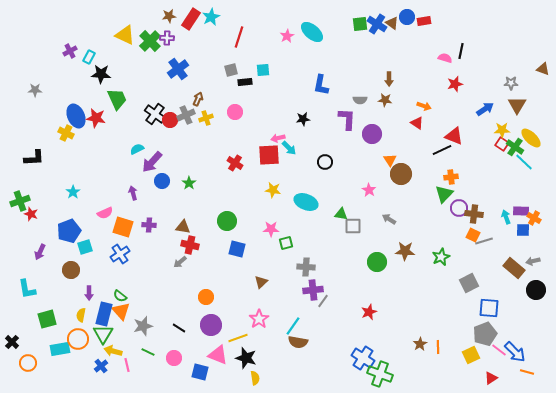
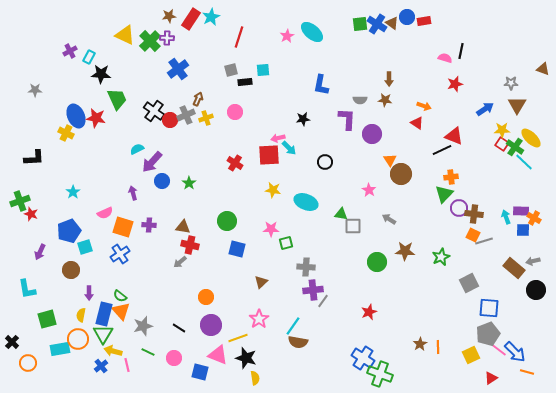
black cross at (155, 114): moved 1 px left, 3 px up
gray pentagon at (485, 334): moved 3 px right
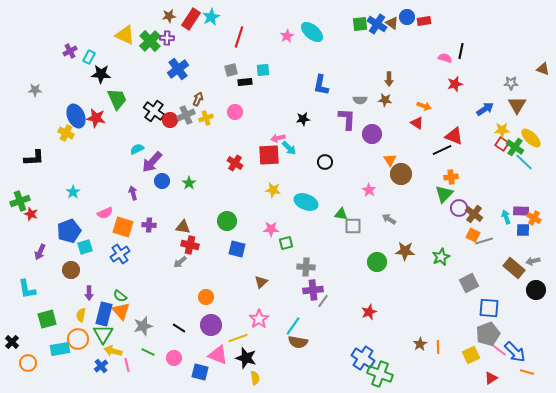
brown cross at (474, 214): rotated 30 degrees clockwise
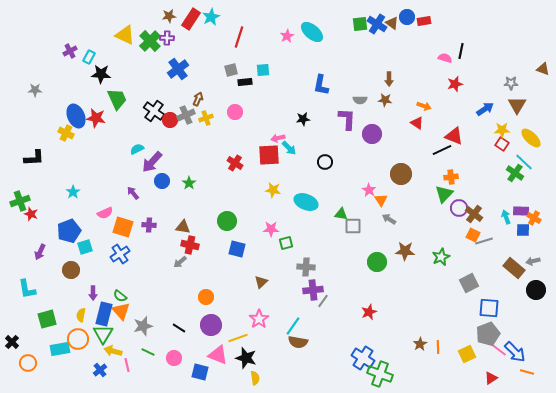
green cross at (515, 147): moved 26 px down
orange triangle at (390, 160): moved 9 px left, 40 px down
purple arrow at (133, 193): rotated 24 degrees counterclockwise
purple arrow at (89, 293): moved 4 px right
yellow square at (471, 355): moved 4 px left, 1 px up
blue cross at (101, 366): moved 1 px left, 4 px down
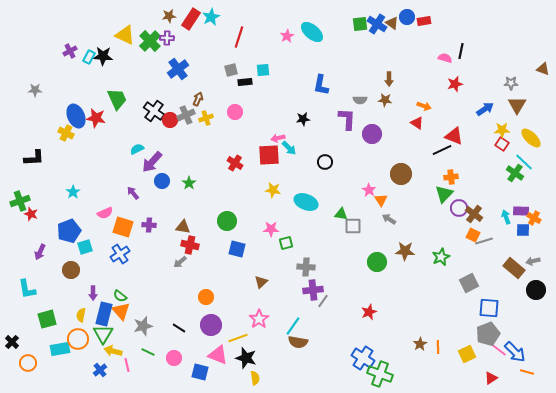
black star at (101, 74): moved 2 px right, 18 px up
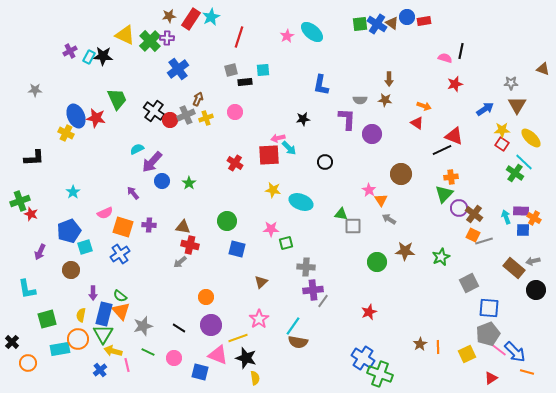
cyan ellipse at (306, 202): moved 5 px left
